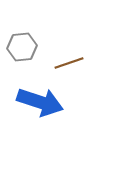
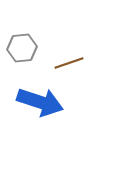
gray hexagon: moved 1 px down
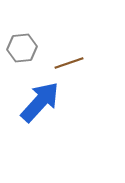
blue arrow: rotated 66 degrees counterclockwise
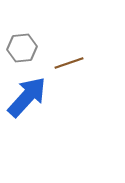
blue arrow: moved 13 px left, 5 px up
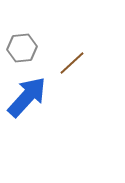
brown line: moved 3 px right; rotated 24 degrees counterclockwise
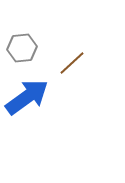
blue arrow: rotated 12 degrees clockwise
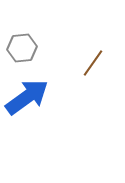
brown line: moved 21 px right; rotated 12 degrees counterclockwise
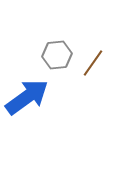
gray hexagon: moved 35 px right, 7 px down
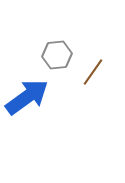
brown line: moved 9 px down
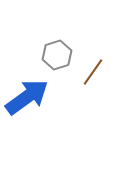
gray hexagon: rotated 12 degrees counterclockwise
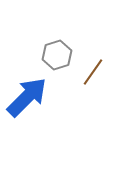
blue arrow: rotated 9 degrees counterclockwise
